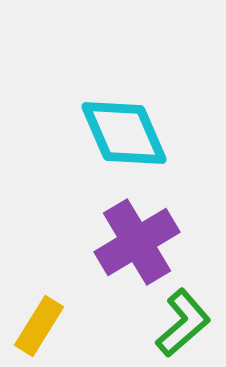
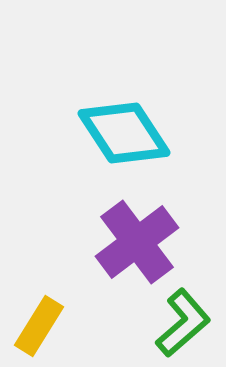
cyan diamond: rotated 10 degrees counterclockwise
purple cross: rotated 6 degrees counterclockwise
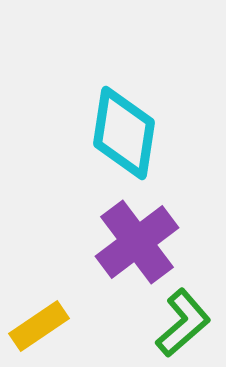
cyan diamond: rotated 42 degrees clockwise
yellow rectangle: rotated 24 degrees clockwise
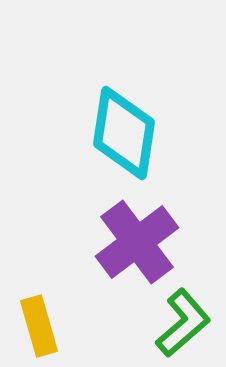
yellow rectangle: rotated 72 degrees counterclockwise
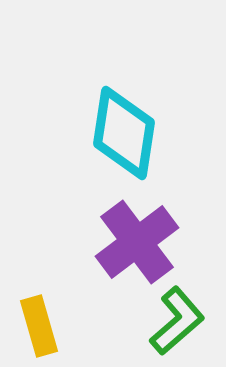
green L-shape: moved 6 px left, 2 px up
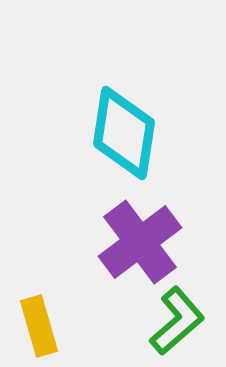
purple cross: moved 3 px right
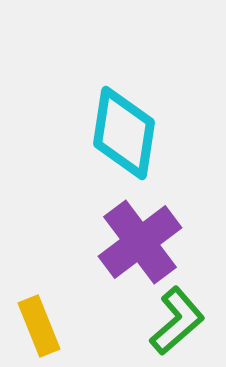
yellow rectangle: rotated 6 degrees counterclockwise
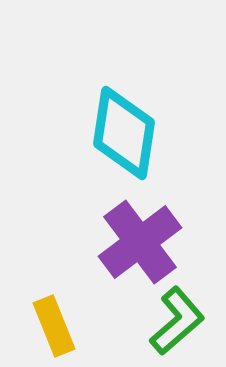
yellow rectangle: moved 15 px right
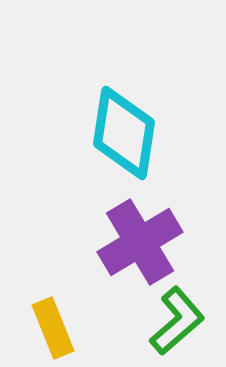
purple cross: rotated 6 degrees clockwise
yellow rectangle: moved 1 px left, 2 px down
